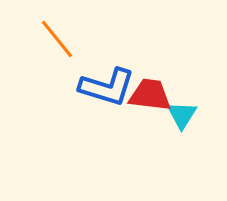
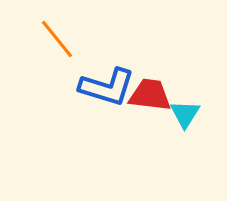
cyan triangle: moved 3 px right, 1 px up
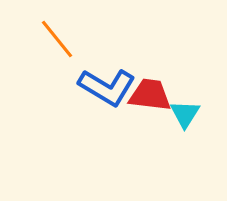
blue L-shape: rotated 14 degrees clockwise
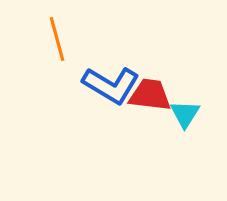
orange line: rotated 24 degrees clockwise
blue L-shape: moved 4 px right, 2 px up
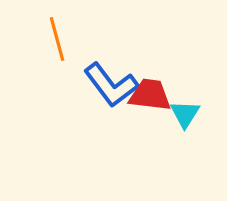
blue L-shape: rotated 22 degrees clockwise
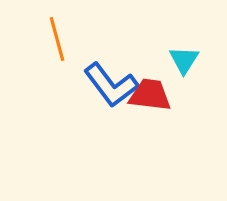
cyan triangle: moved 1 px left, 54 px up
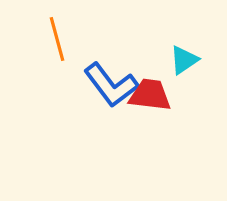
cyan triangle: rotated 24 degrees clockwise
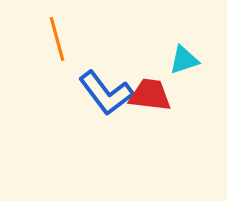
cyan triangle: rotated 16 degrees clockwise
blue L-shape: moved 5 px left, 8 px down
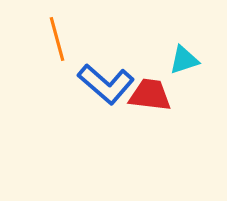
blue L-shape: moved 9 px up; rotated 12 degrees counterclockwise
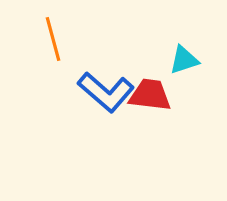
orange line: moved 4 px left
blue L-shape: moved 8 px down
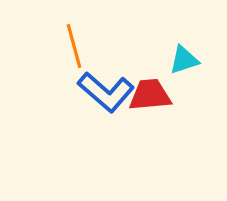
orange line: moved 21 px right, 7 px down
red trapezoid: rotated 12 degrees counterclockwise
